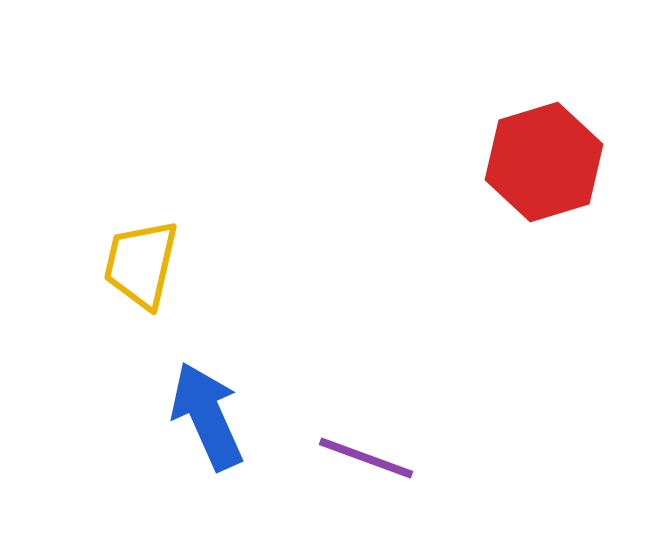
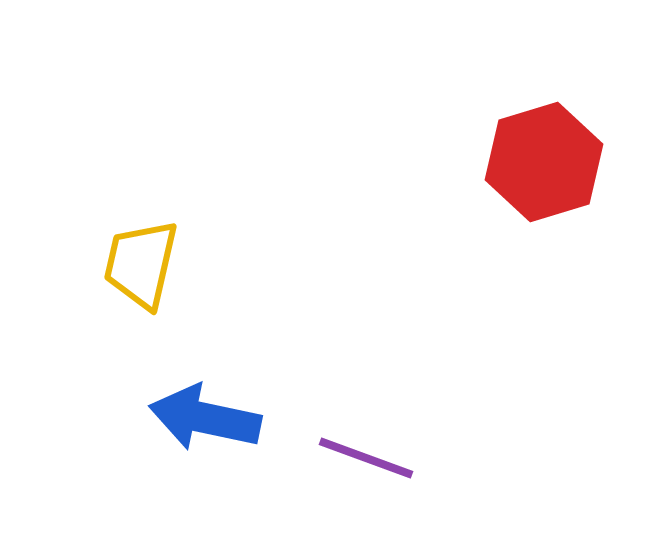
blue arrow: moved 2 px left, 2 px down; rotated 54 degrees counterclockwise
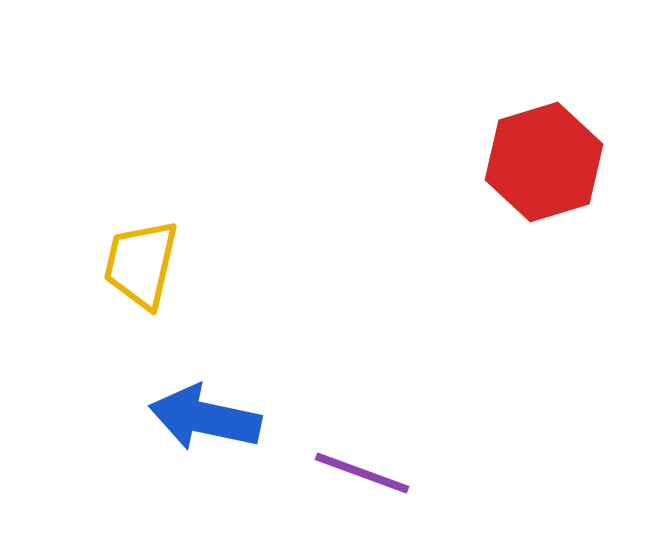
purple line: moved 4 px left, 15 px down
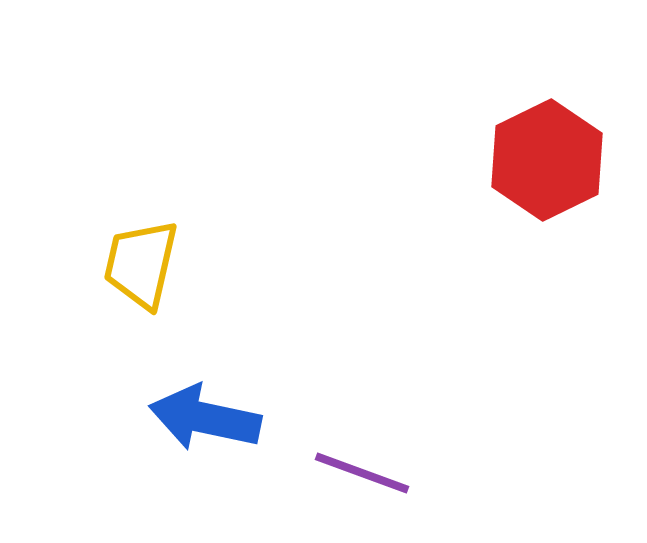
red hexagon: moved 3 px right, 2 px up; rotated 9 degrees counterclockwise
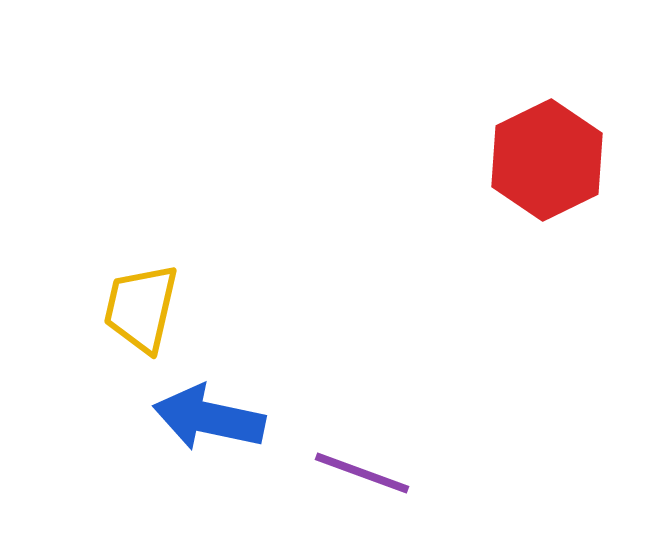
yellow trapezoid: moved 44 px down
blue arrow: moved 4 px right
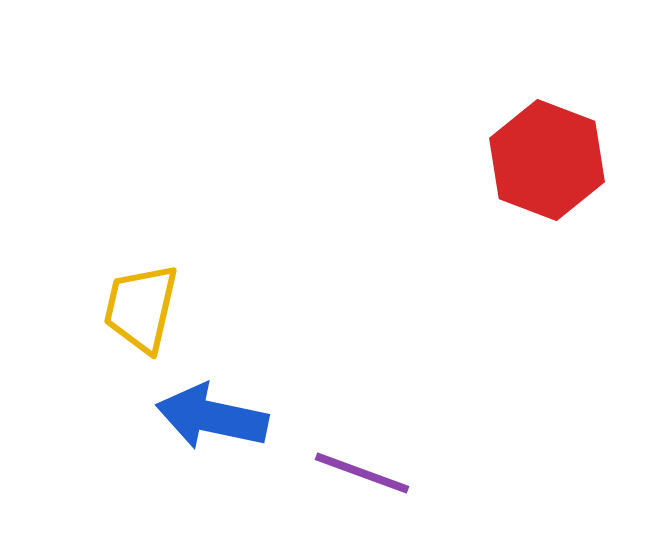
red hexagon: rotated 13 degrees counterclockwise
blue arrow: moved 3 px right, 1 px up
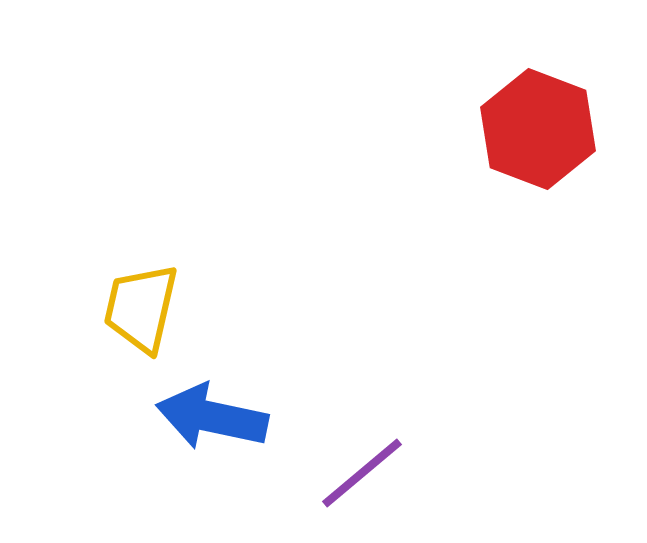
red hexagon: moved 9 px left, 31 px up
purple line: rotated 60 degrees counterclockwise
